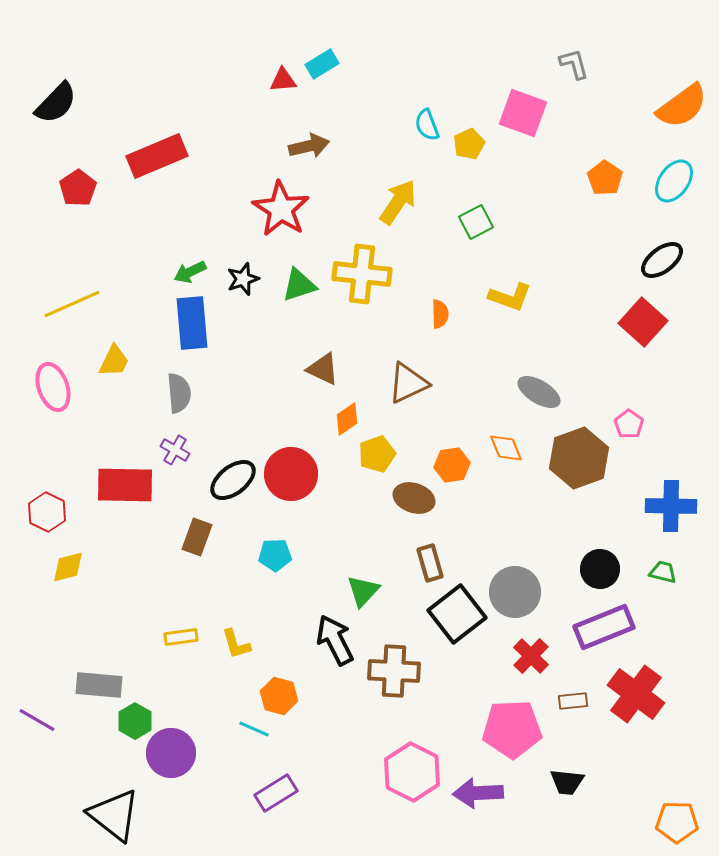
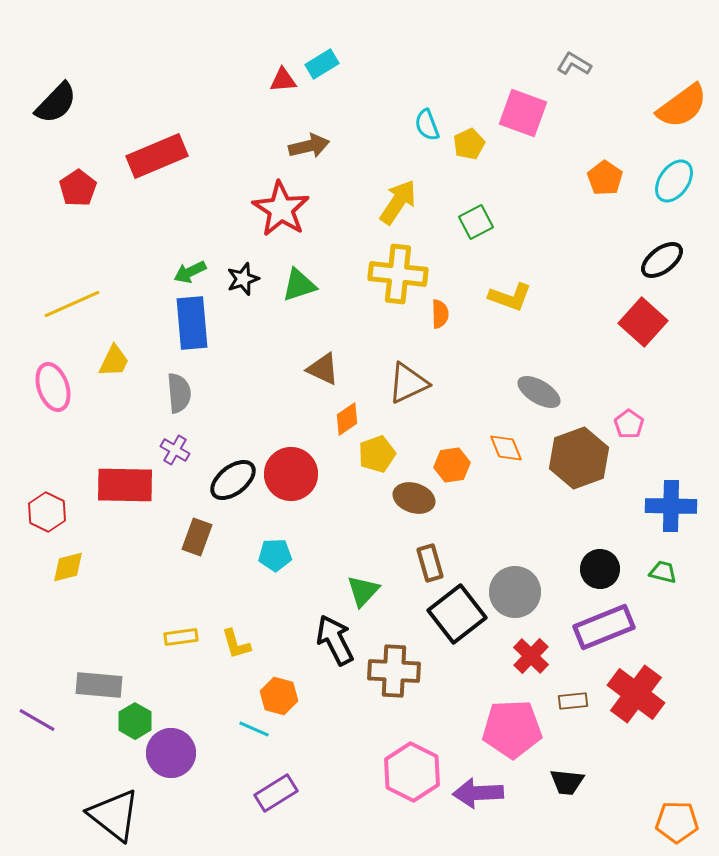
gray L-shape at (574, 64): rotated 44 degrees counterclockwise
yellow cross at (362, 274): moved 36 px right
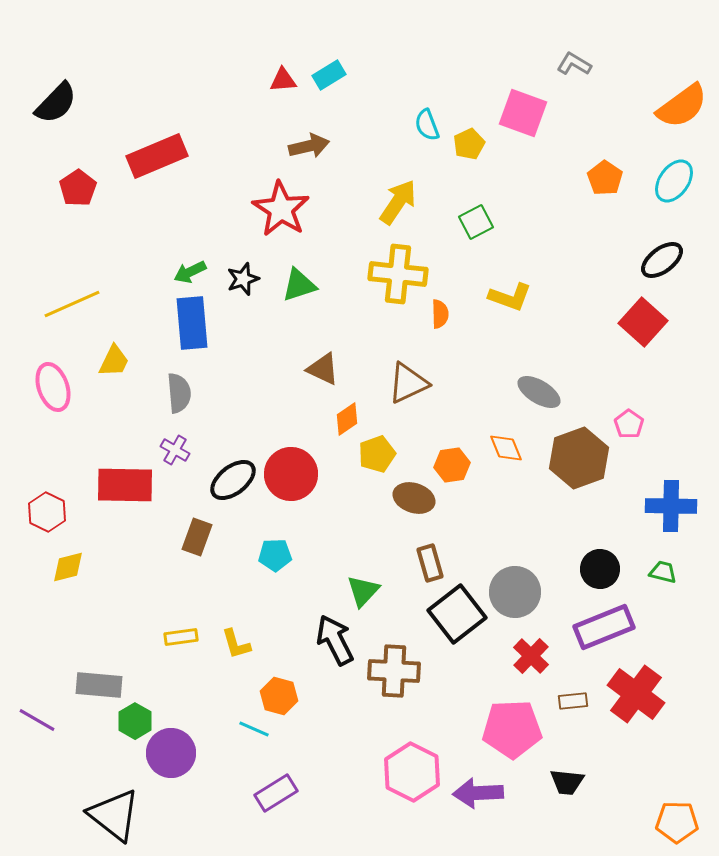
cyan rectangle at (322, 64): moved 7 px right, 11 px down
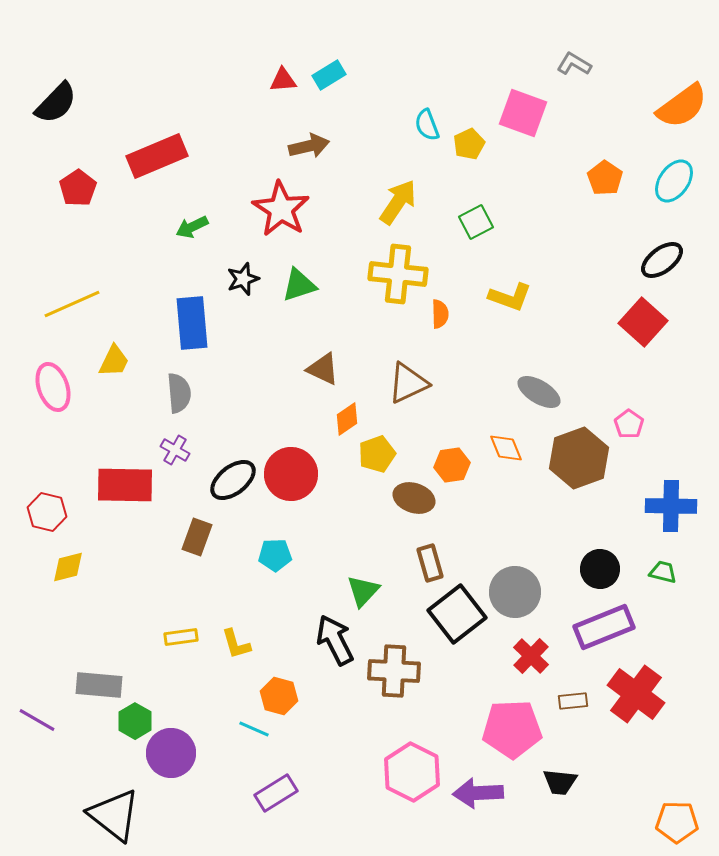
green arrow at (190, 272): moved 2 px right, 45 px up
red hexagon at (47, 512): rotated 12 degrees counterclockwise
black trapezoid at (567, 782): moved 7 px left
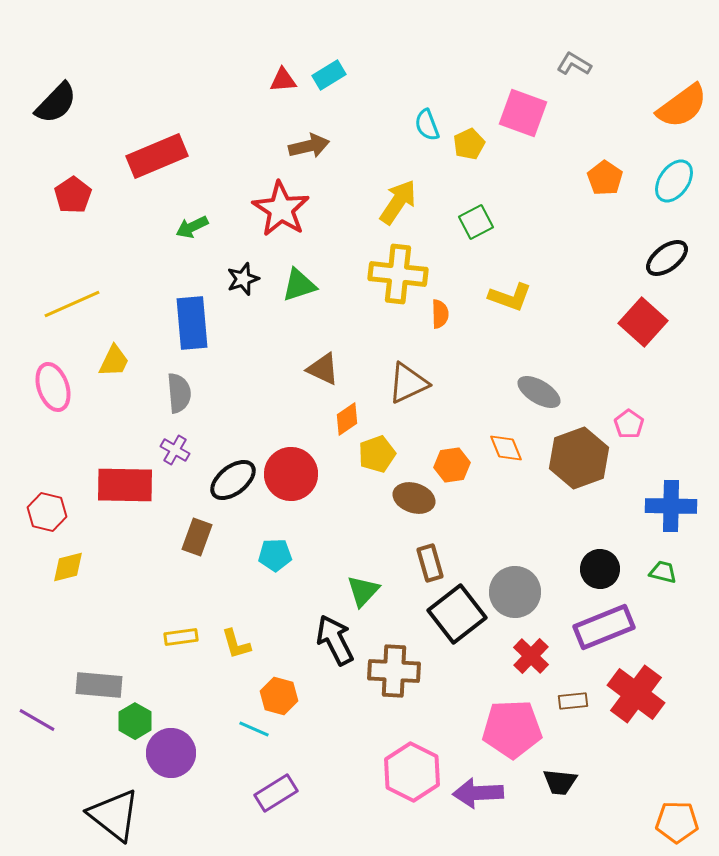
red pentagon at (78, 188): moved 5 px left, 7 px down
black ellipse at (662, 260): moved 5 px right, 2 px up
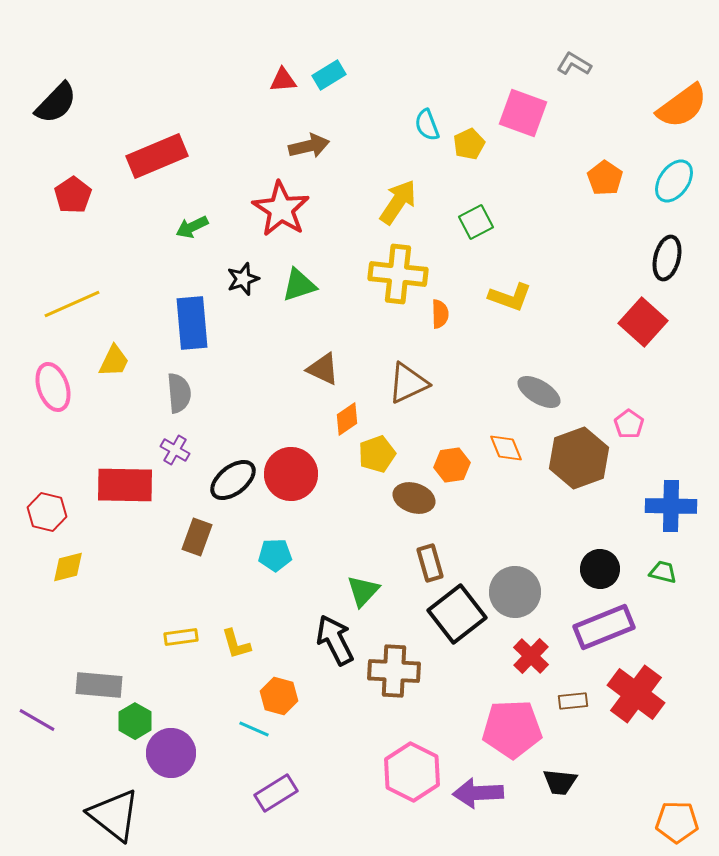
black ellipse at (667, 258): rotated 39 degrees counterclockwise
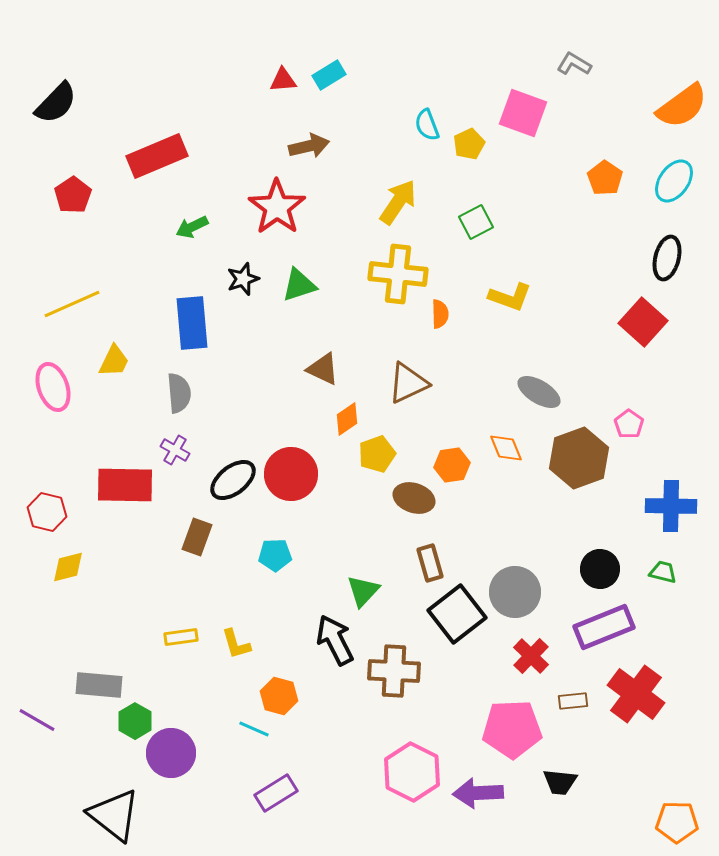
red star at (281, 209): moved 4 px left, 2 px up; rotated 4 degrees clockwise
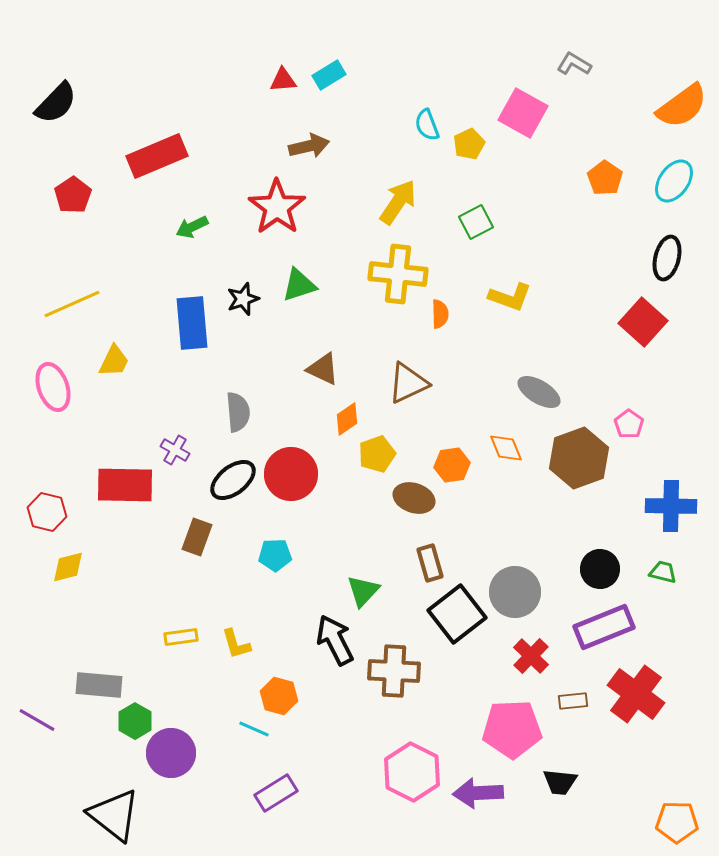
pink square at (523, 113): rotated 9 degrees clockwise
black star at (243, 279): moved 20 px down
gray semicircle at (179, 393): moved 59 px right, 19 px down
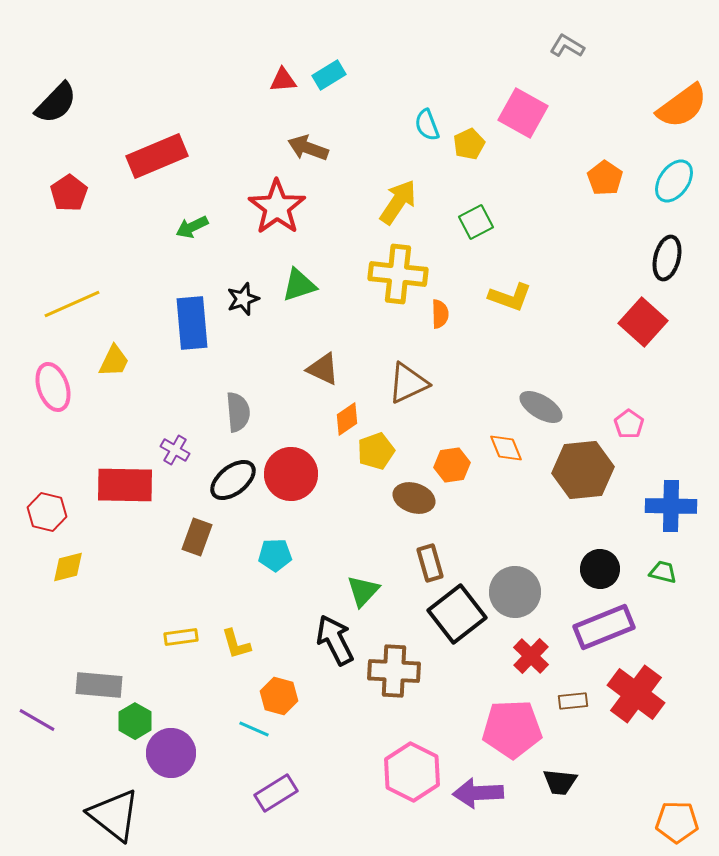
gray L-shape at (574, 64): moved 7 px left, 18 px up
brown arrow at (309, 146): moved 1 px left, 2 px down; rotated 147 degrees counterclockwise
red pentagon at (73, 195): moved 4 px left, 2 px up
gray ellipse at (539, 392): moved 2 px right, 15 px down
yellow pentagon at (377, 454): moved 1 px left, 3 px up
brown hexagon at (579, 458): moved 4 px right, 12 px down; rotated 14 degrees clockwise
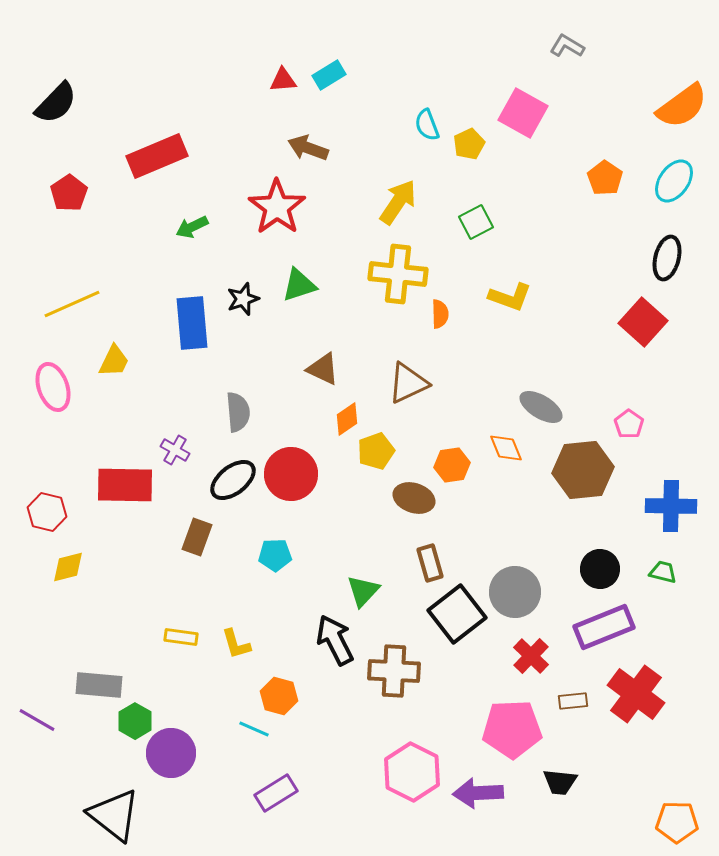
yellow rectangle at (181, 637): rotated 16 degrees clockwise
